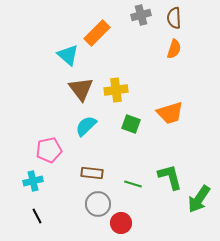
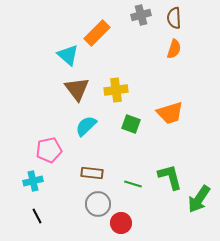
brown triangle: moved 4 px left
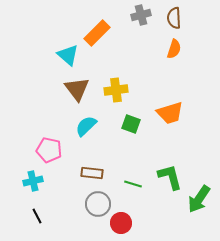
pink pentagon: rotated 25 degrees clockwise
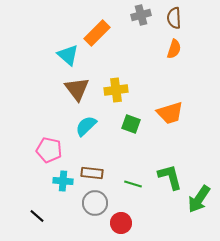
cyan cross: moved 30 px right; rotated 18 degrees clockwise
gray circle: moved 3 px left, 1 px up
black line: rotated 21 degrees counterclockwise
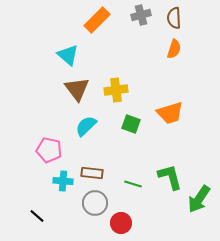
orange rectangle: moved 13 px up
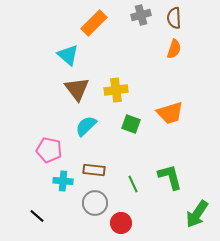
orange rectangle: moved 3 px left, 3 px down
brown rectangle: moved 2 px right, 3 px up
green line: rotated 48 degrees clockwise
green arrow: moved 2 px left, 15 px down
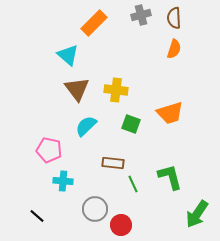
yellow cross: rotated 15 degrees clockwise
brown rectangle: moved 19 px right, 7 px up
gray circle: moved 6 px down
red circle: moved 2 px down
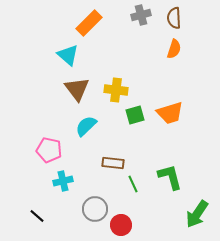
orange rectangle: moved 5 px left
green square: moved 4 px right, 9 px up; rotated 36 degrees counterclockwise
cyan cross: rotated 18 degrees counterclockwise
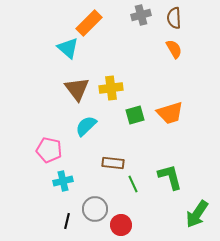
orange semicircle: rotated 48 degrees counterclockwise
cyan triangle: moved 7 px up
yellow cross: moved 5 px left, 2 px up; rotated 15 degrees counterclockwise
black line: moved 30 px right, 5 px down; rotated 63 degrees clockwise
